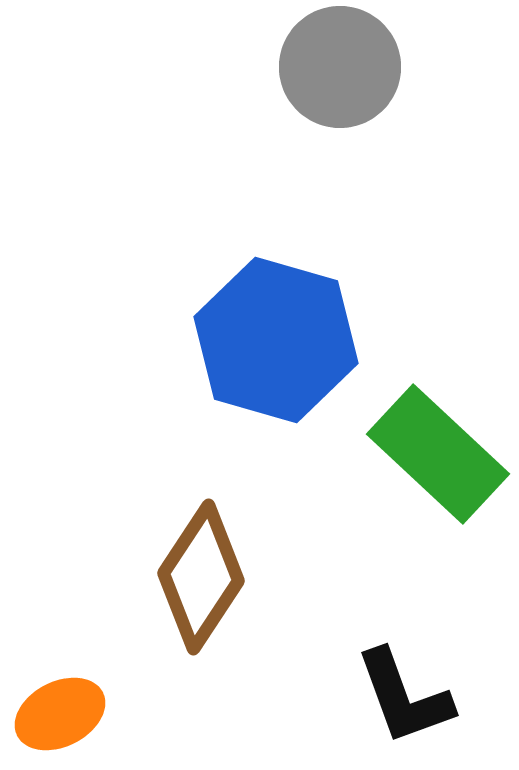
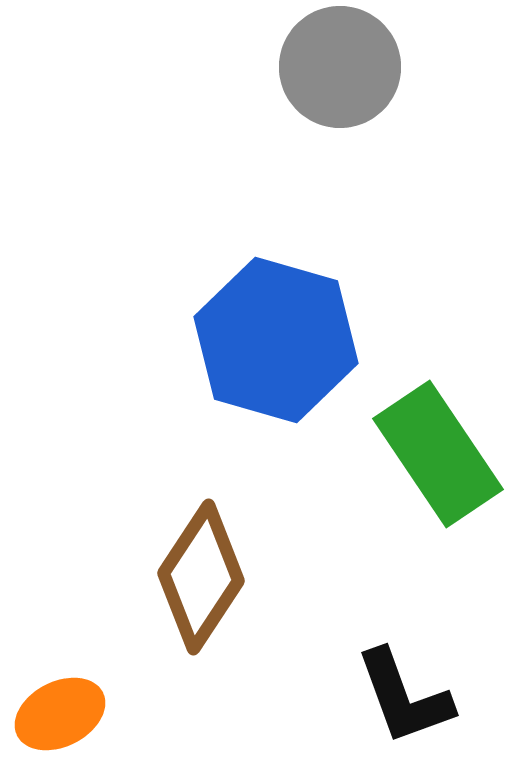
green rectangle: rotated 13 degrees clockwise
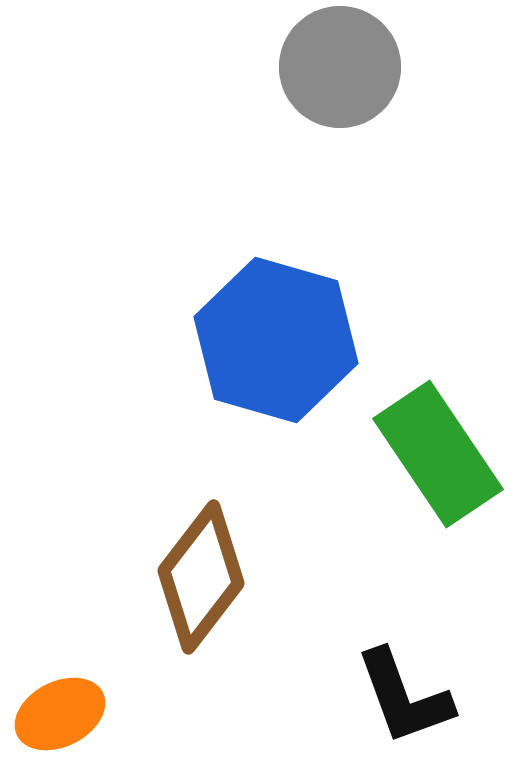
brown diamond: rotated 4 degrees clockwise
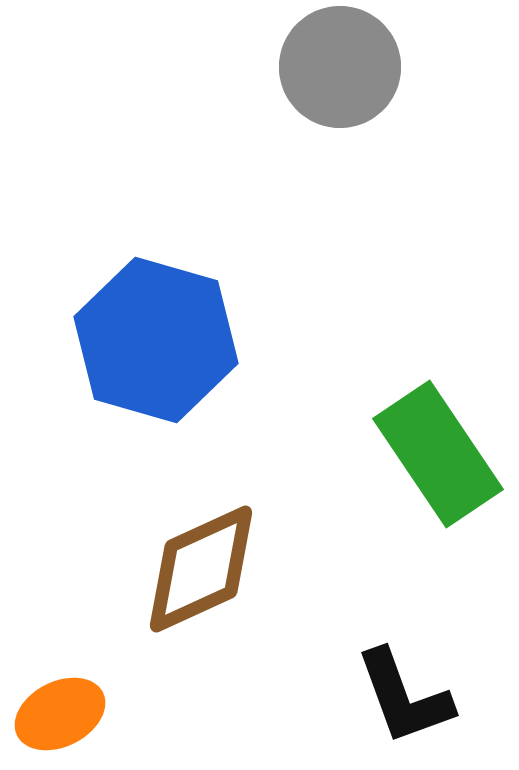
blue hexagon: moved 120 px left
brown diamond: moved 8 px up; rotated 28 degrees clockwise
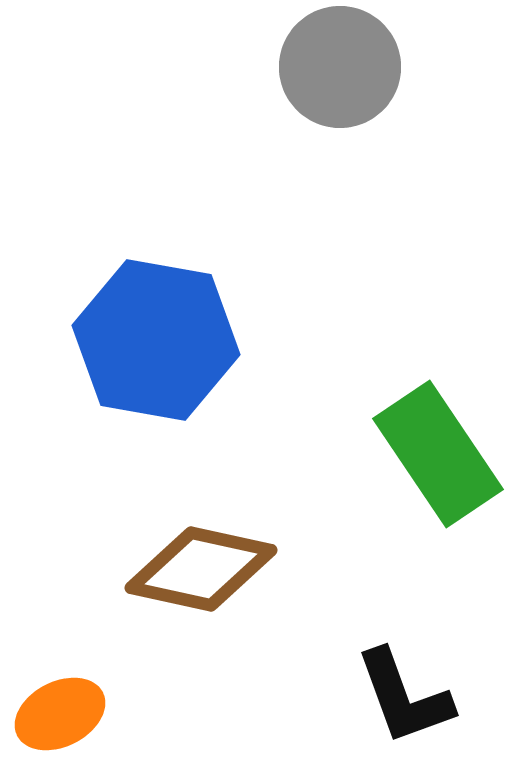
blue hexagon: rotated 6 degrees counterclockwise
brown diamond: rotated 37 degrees clockwise
